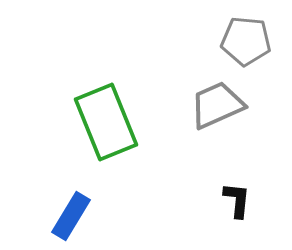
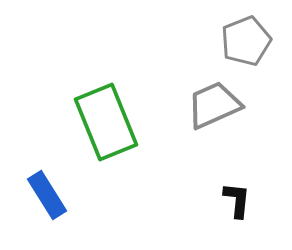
gray pentagon: rotated 27 degrees counterclockwise
gray trapezoid: moved 3 px left
blue rectangle: moved 24 px left, 21 px up; rotated 63 degrees counterclockwise
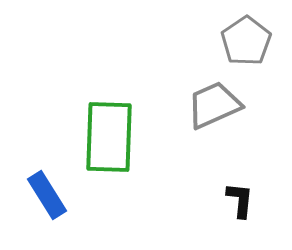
gray pentagon: rotated 12 degrees counterclockwise
green rectangle: moved 3 px right, 15 px down; rotated 24 degrees clockwise
black L-shape: moved 3 px right
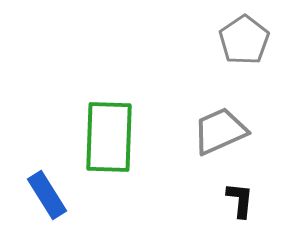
gray pentagon: moved 2 px left, 1 px up
gray trapezoid: moved 6 px right, 26 px down
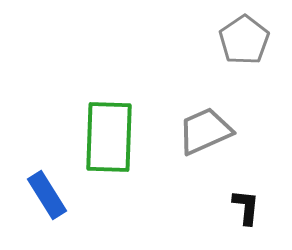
gray trapezoid: moved 15 px left
black L-shape: moved 6 px right, 7 px down
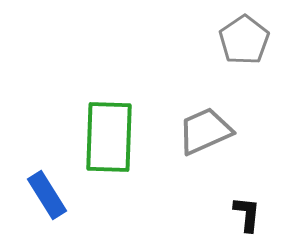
black L-shape: moved 1 px right, 7 px down
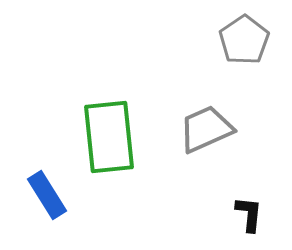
gray trapezoid: moved 1 px right, 2 px up
green rectangle: rotated 8 degrees counterclockwise
black L-shape: moved 2 px right
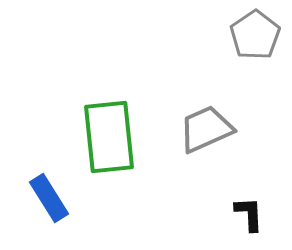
gray pentagon: moved 11 px right, 5 px up
blue rectangle: moved 2 px right, 3 px down
black L-shape: rotated 9 degrees counterclockwise
